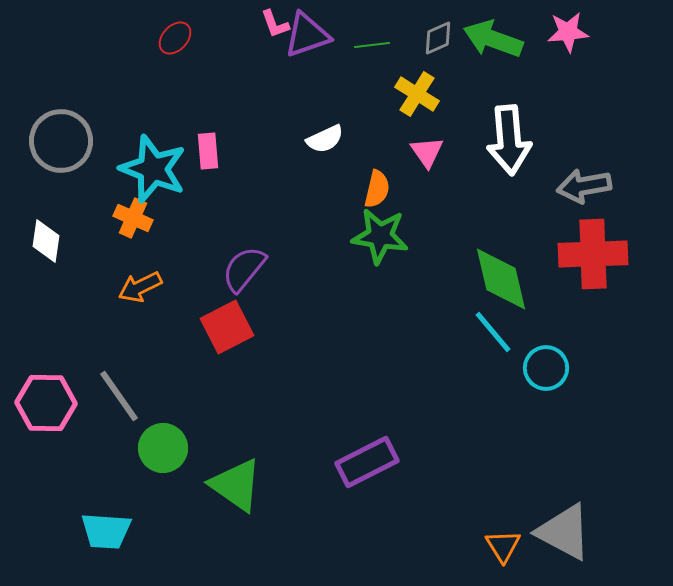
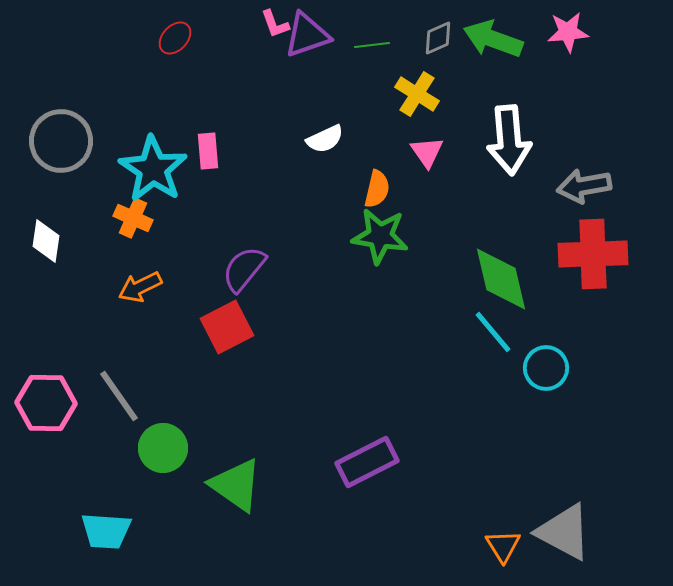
cyan star: rotated 12 degrees clockwise
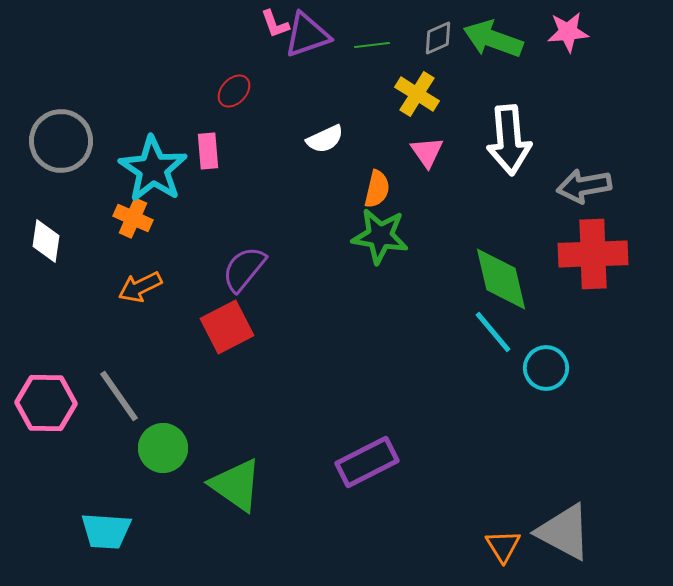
red ellipse: moved 59 px right, 53 px down
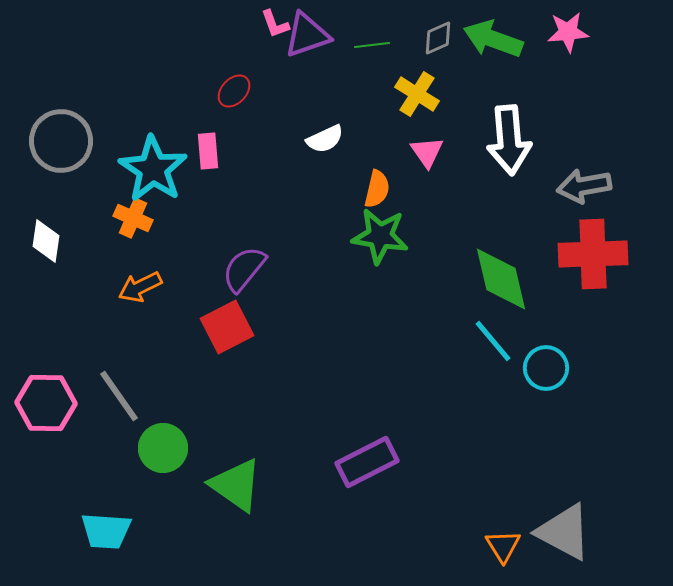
cyan line: moved 9 px down
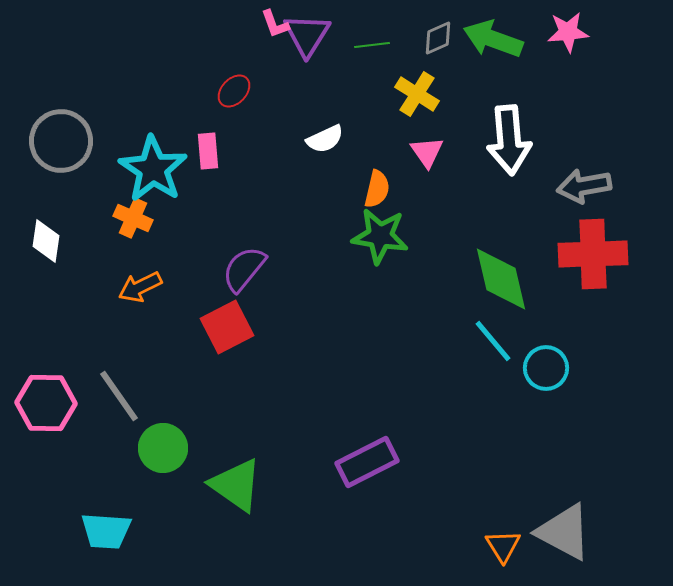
purple triangle: rotated 39 degrees counterclockwise
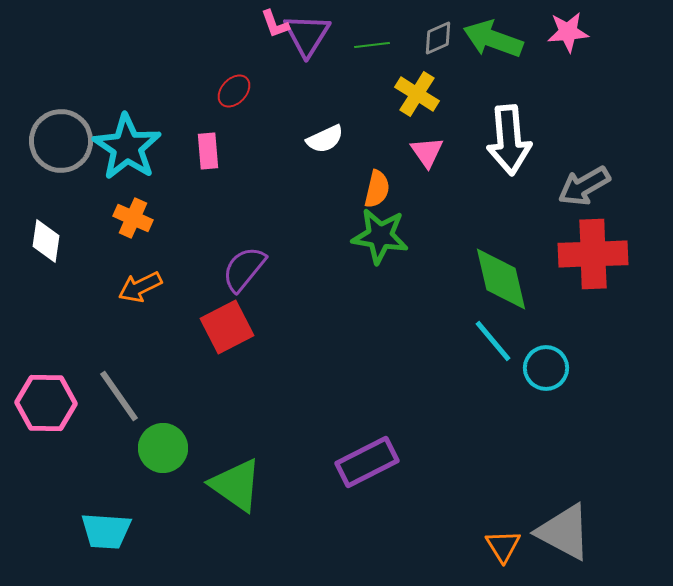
cyan star: moved 26 px left, 22 px up
gray arrow: rotated 20 degrees counterclockwise
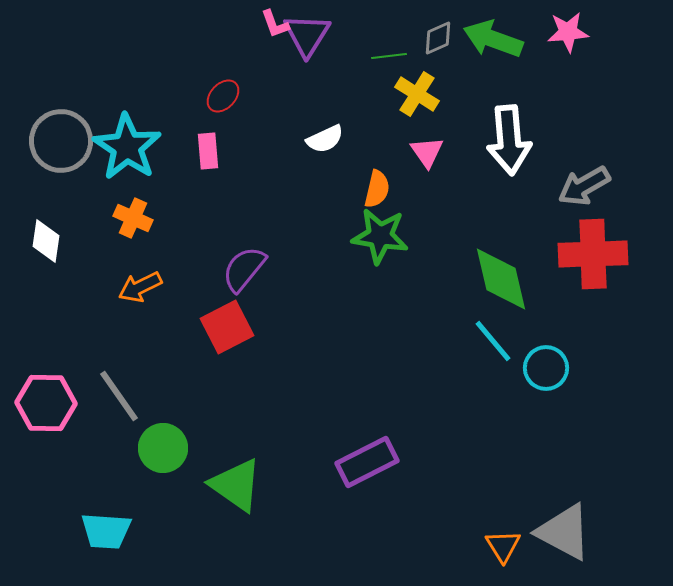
green line: moved 17 px right, 11 px down
red ellipse: moved 11 px left, 5 px down
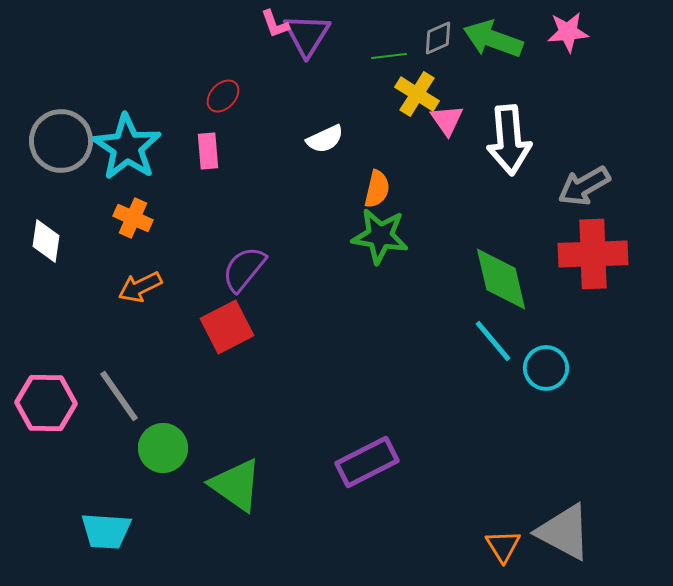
pink triangle: moved 20 px right, 32 px up
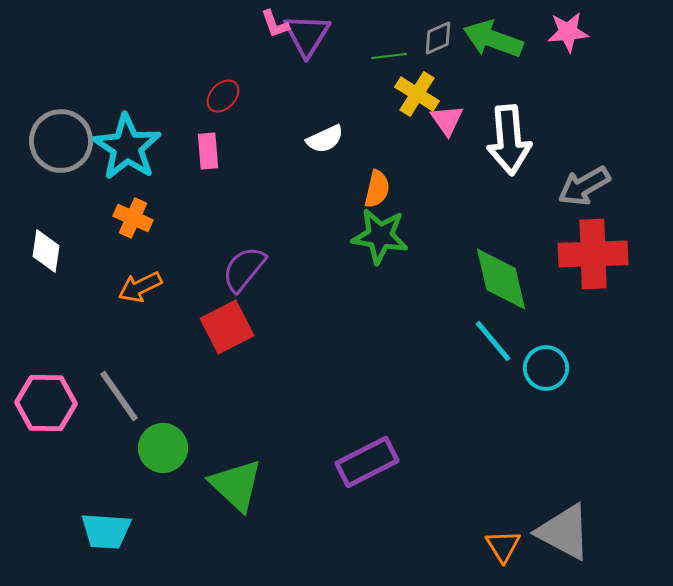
white diamond: moved 10 px down
green triangle: rotated 8 degrees clockwise
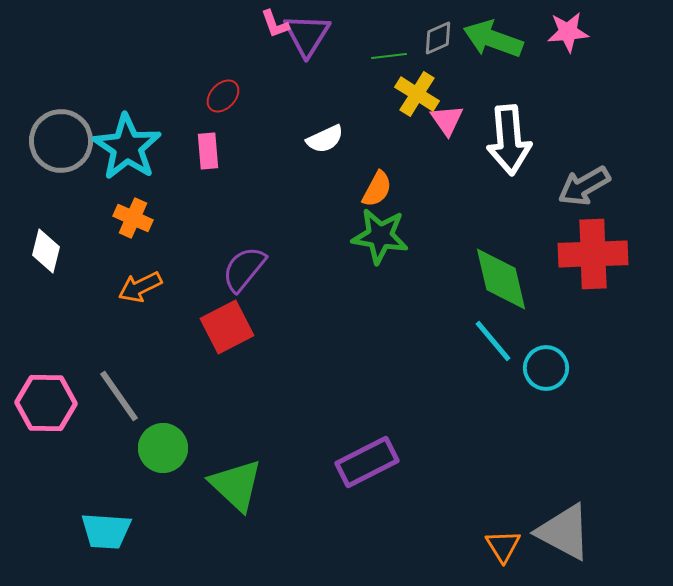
orange semicircle: rotated 15 degrees clockwise
white diamond: rotated 6 degrees clockwise
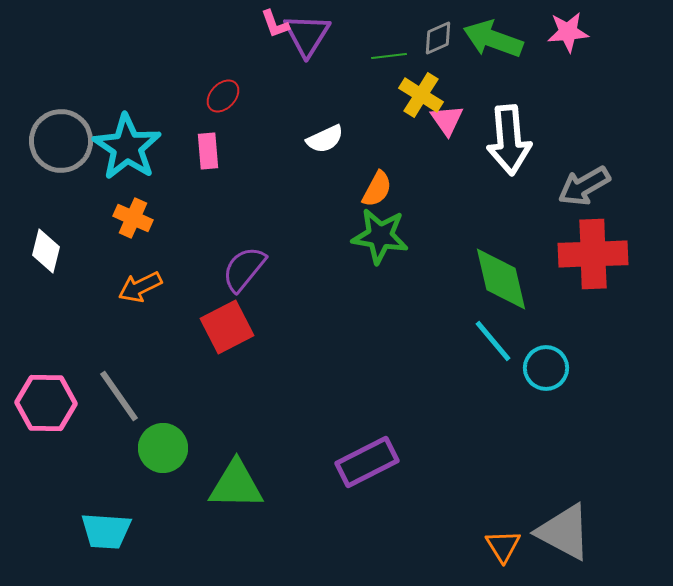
yellow cross: moved 4 px right, 1 px down
green triangle: rotated 42 degrees counterclockwise
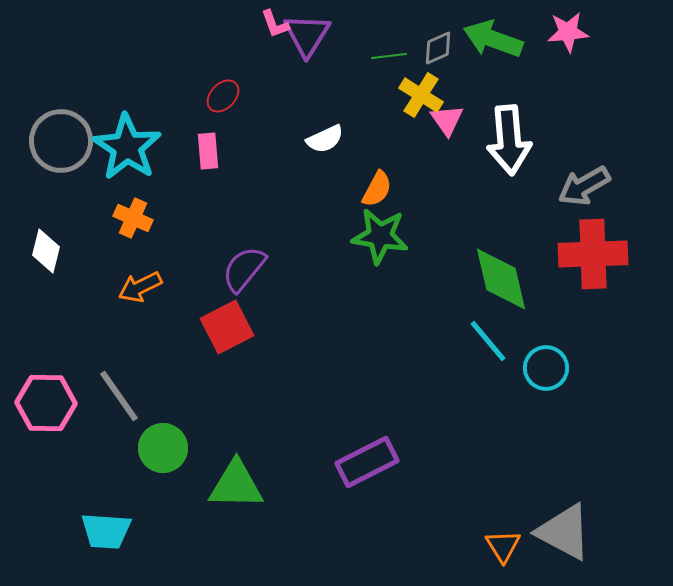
gray diamond: moved 10 px down
cyan line: moved 5 px left
